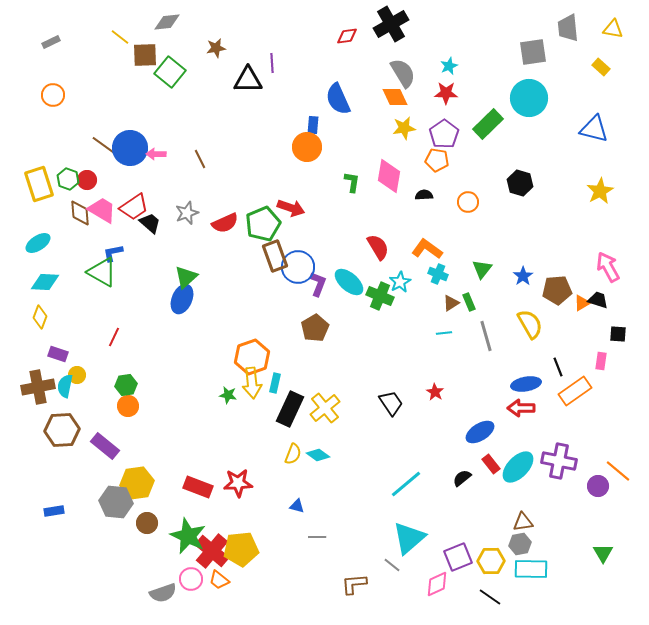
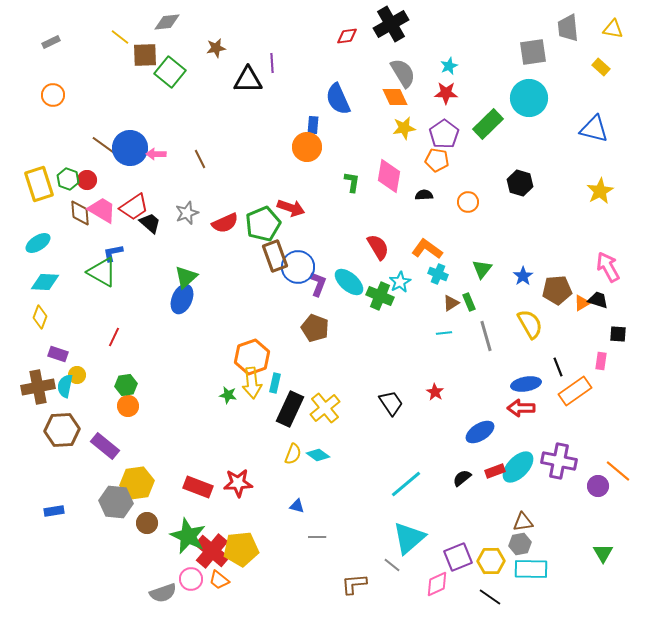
brown pentagon at (315, 328): rotated 20 degrees counterclockwise
red rectangle at (491, 464): moved 4 px right, 7 px down; rotated 72 degrees counterclockwise
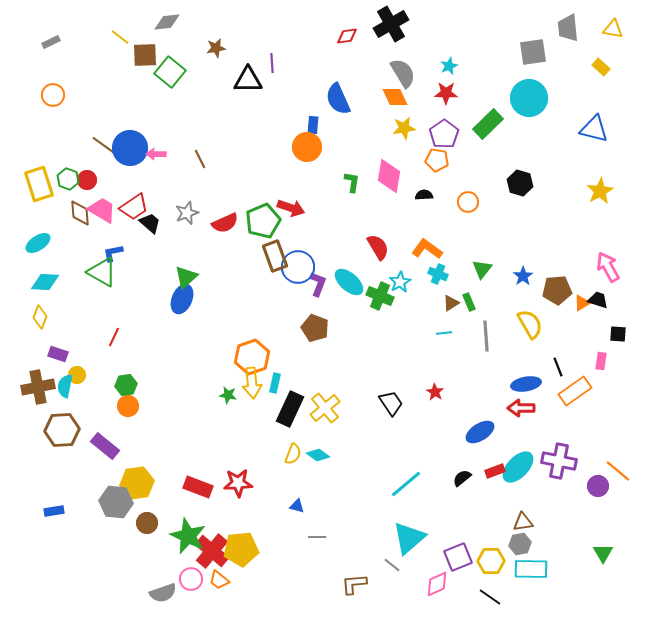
green pentagon at (263, 224): moved 3 px up
gray line at (486, 336): rotated 12 degrees clockwise
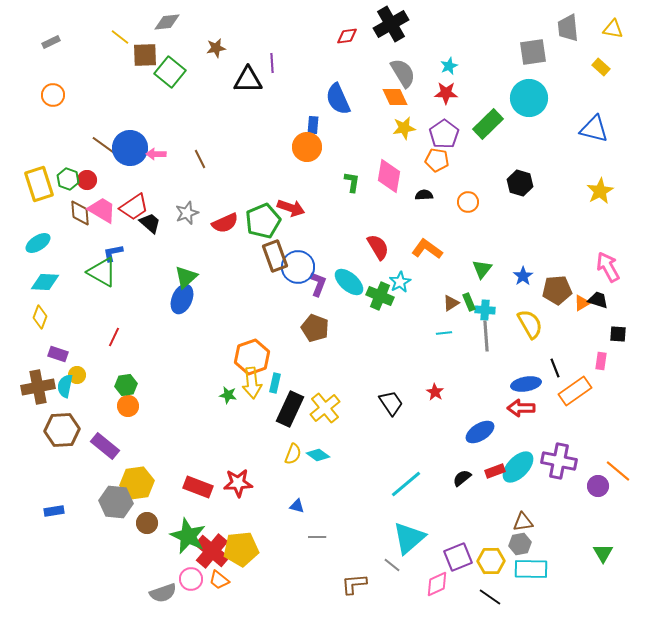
cyan cross at (438, 274): moved 47 px right, 36 px down; rotated 18 degrees counterclockwise
black line at (558, 367): moved 3 px left, 1 px down
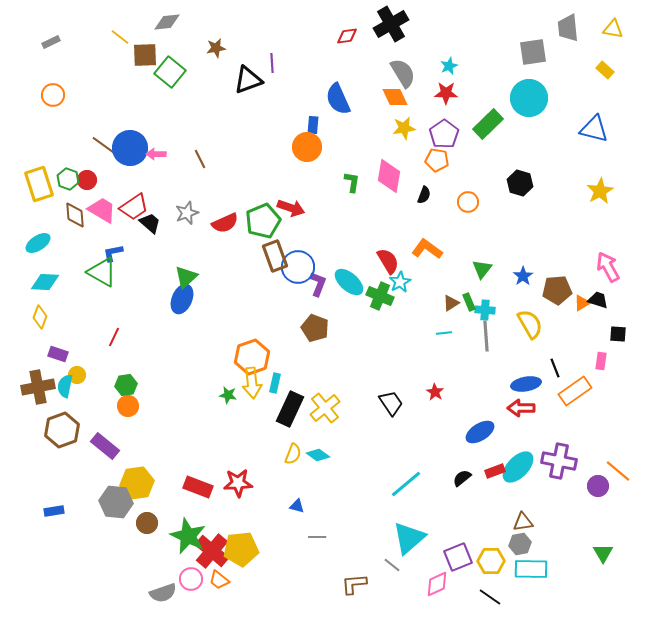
yellow rectangle at (601, 67): moved 4 px right, 3 px down
black triangle at (248, 80): rotated 20 degrees counterclockwise
black semicircle at (424, 195): rotated 114 degrees clockwise
brown diamond at (80, 213): moved 5 px left, 2 px down
red semicircle at (378, 247): moved 10 px right, 14 px down
brown hexagon at (62, 430): rotated 16 degrees counterclockwise
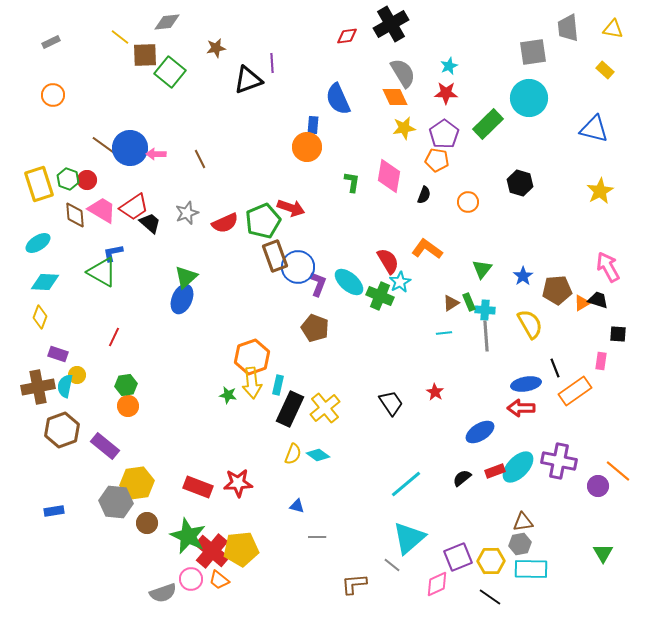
cyan rectangle at (275, 383): moved 3 px right, 2 px down
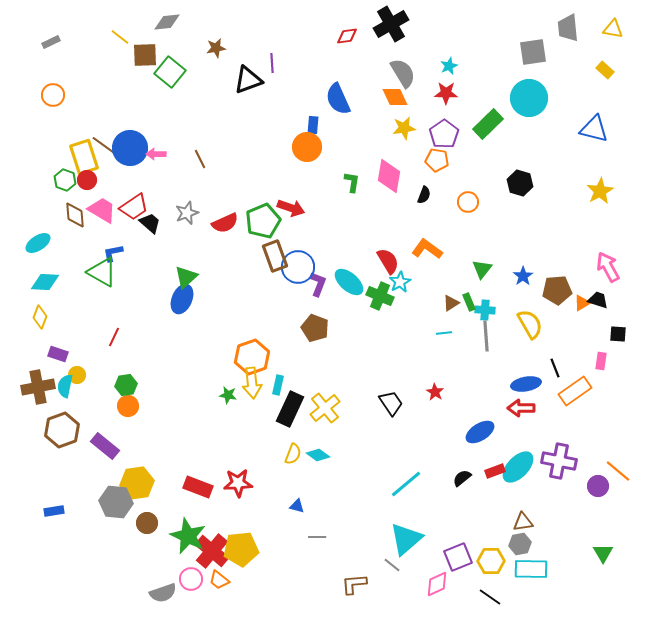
green hexagon at (68, 179): moved 3 px left, 1 px down
yellow rectangle at (39, 184): moved 45 px right, 27 px up
cyan triangle at (409, 538): moved 3 px left, 1 px down
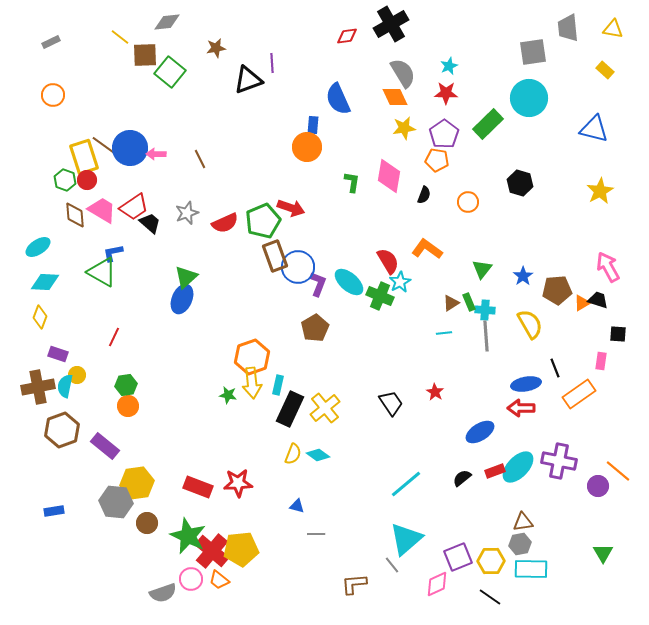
cyan ellipse at (38, 243): moved 4 px down
brown pentagon at (315, 328): rotated 20 degrees clockwise
orange rectangle at (575, 391): moved 4 px right, 3 px down
gray line at (317, 537): moved 1 px left, 3 px up
gray line at (392, 565): rotated 12 degrees clockwise
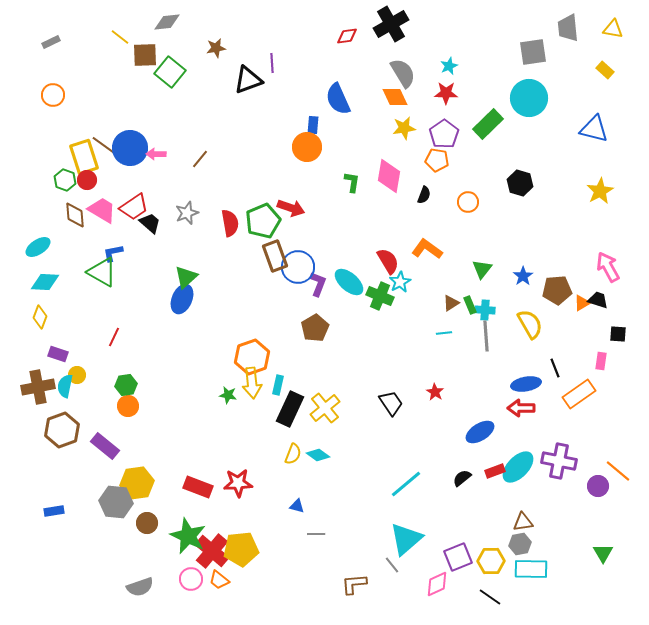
brown line at (200, 159): rotated 66 degrees clockwise
red semicircle at (225, 223): moved 5 px right; rotated 76 degrees counterclockwise
green rectangle at (469, 302): moved 1 px right, 3 px down
gray semicircle at (163, 593): moved 23 px left, 6 px up
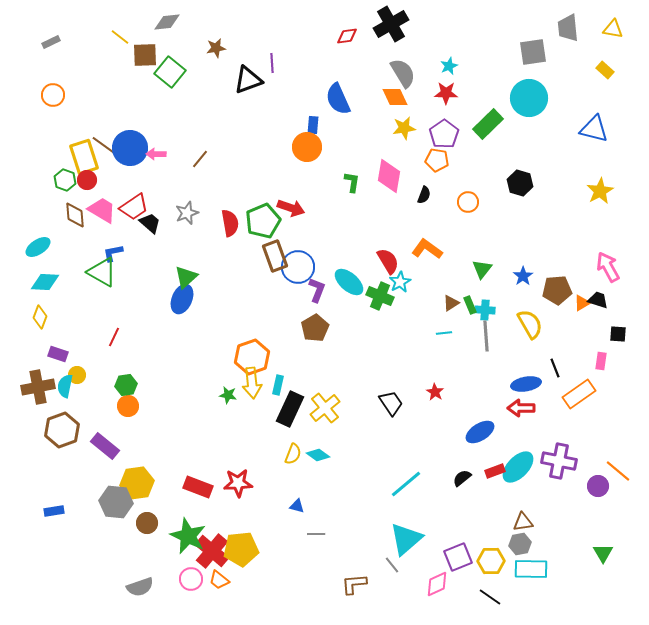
purple L-shape at (318, 284): moved 1 px left, 6 px down
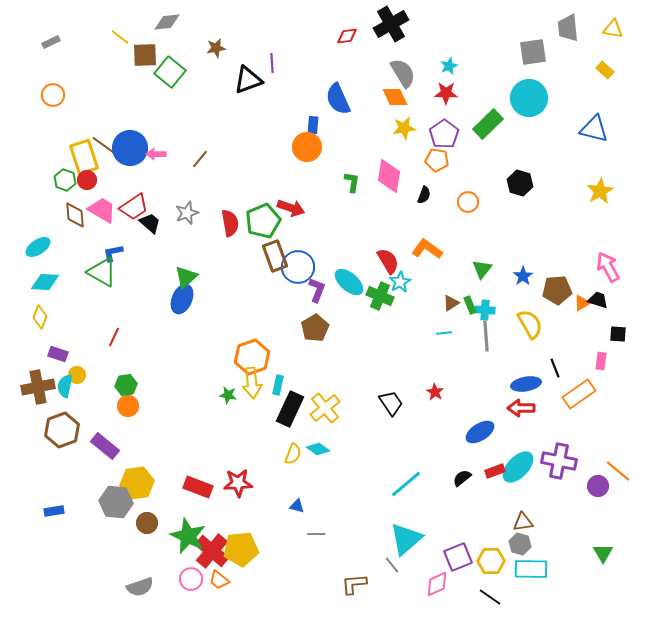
cyan diamond at (318, 455): moved 6 px up
gray hexagon at (520, 544): rotated 25 degrees clockwise
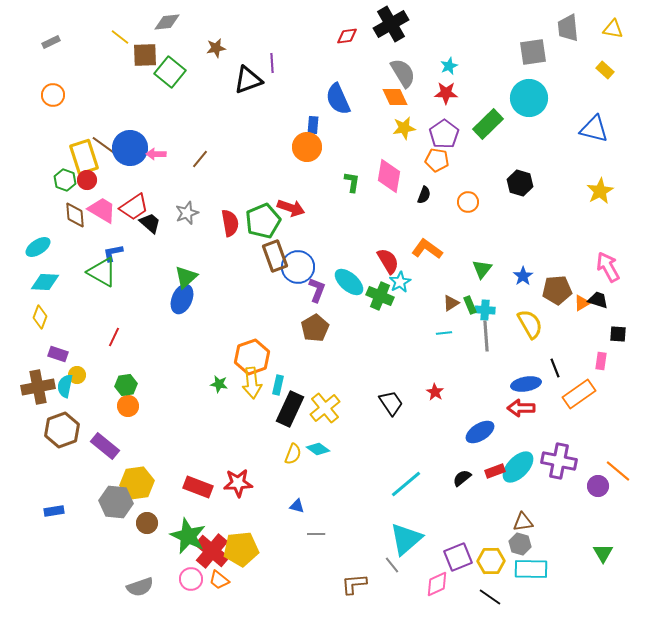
green star at (228, 395): moved 9 px left, 11 px up
